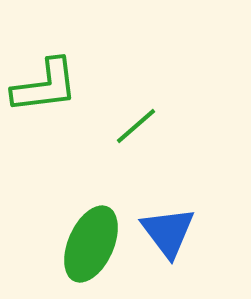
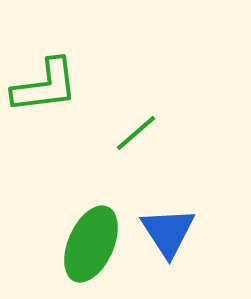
green line: moved 7 px down
blue triangle: rotated 4 degrees clockwise
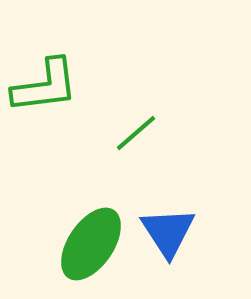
green ellipse: rotated 10 degrees clockwise
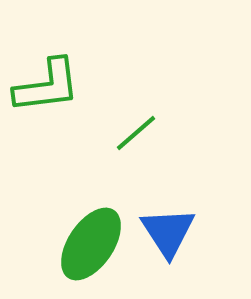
green L-shape: moved 2 px right
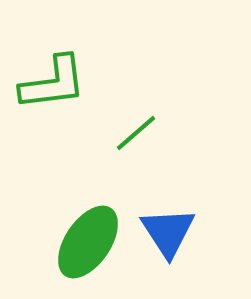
green L-shape: moved 6 px right, 3 px up
green ellipse: moved 3 px left, 2 px up
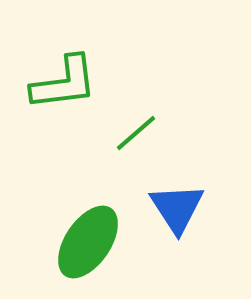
green L-shape: moved 11 px right
blue triangle: moved 9 px right, 24 px up
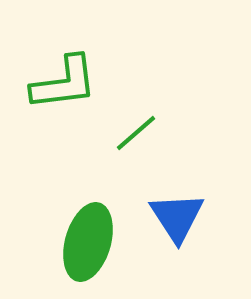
blue triangle: moved 9 px down
green ellipse: rotated 18 degrees counterclockwise
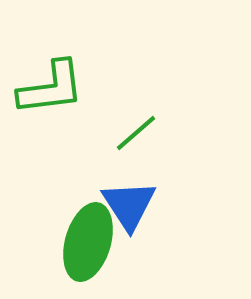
green L-shape: moved 13 px left, 5 px down
blue triangle: moved 48 px left, 12 px up
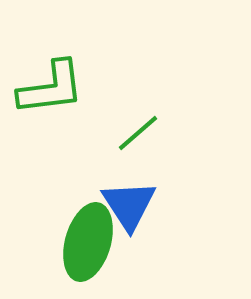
green line: moved 2 px right
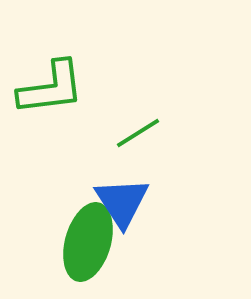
green line: rotated 9 degrees clockwise
blue triangle: moved 7 px left, 3 px up
